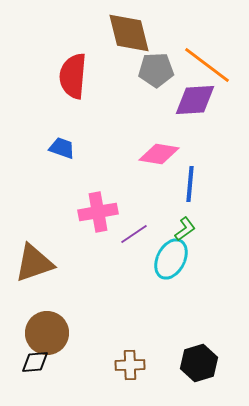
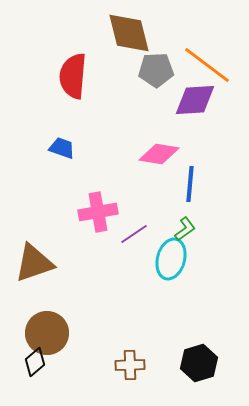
cyan ellipse: rotated 12 degrees counterclockwise
black diamond: rotated 36 degrees counterclockwise
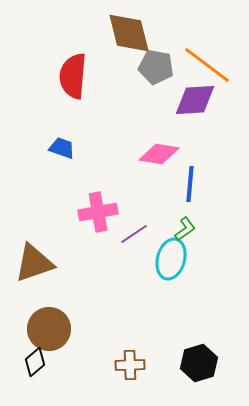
gray pentagon: moved 3 px up; rotated 12 degrees clockwise
brown circle: moved 2 px right, 4 px up
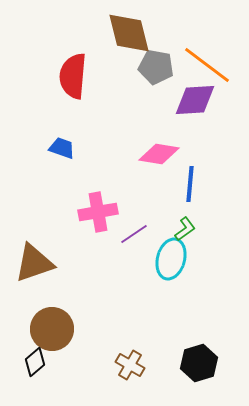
brown circle: moved 3 px right
brown cross: rotated 32 degrees clockwise
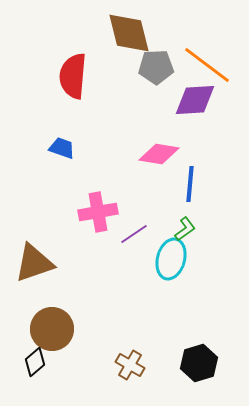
gray pentagon: rotated 12 degrees counterclockwise
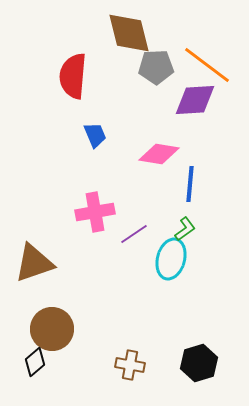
blue trapezoid: moved 33 px right, 13 px up; rotated 48 degrees clockwise
pink cross: moved 3 px left
brown cross: rotated 20 degrees counterclockwise
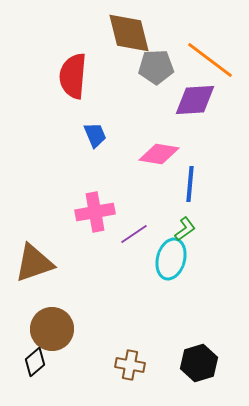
orange line: moved 3 px right, 5 px up
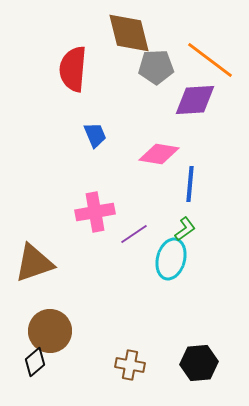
red semicircle: moved 7 px up
brown circle: moved 2 px left, 2 px down
black hexagon: rotated 12 degrees clockwise
